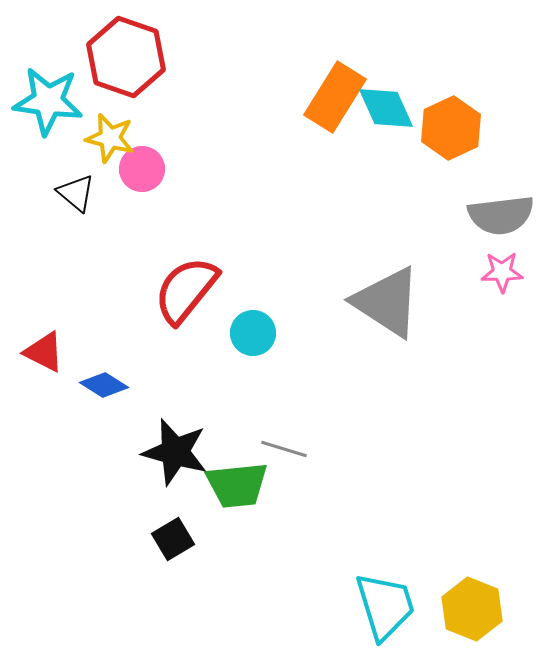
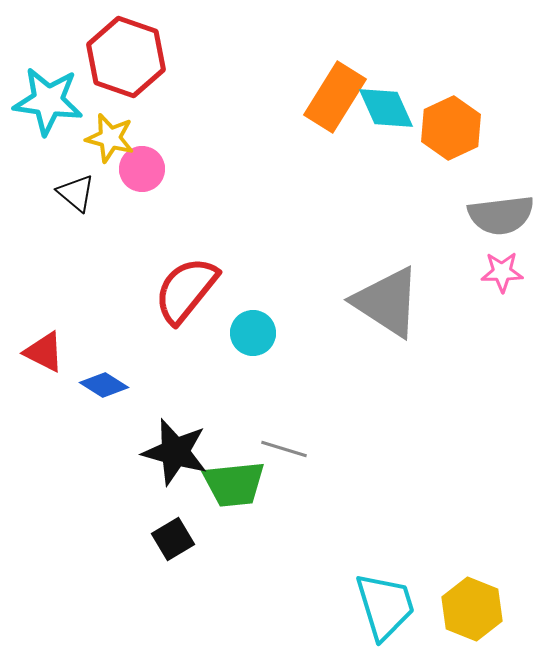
green trapezoid: moved 3 px left, 1 px up
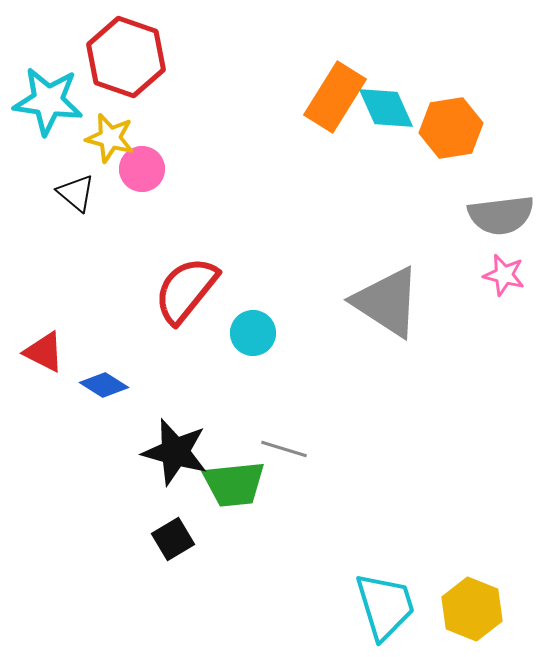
orange hexagon: rotated 16 degrees clockwise
pink star: moved 2 px right, 3 px down; rotated 15 degrees clockwise
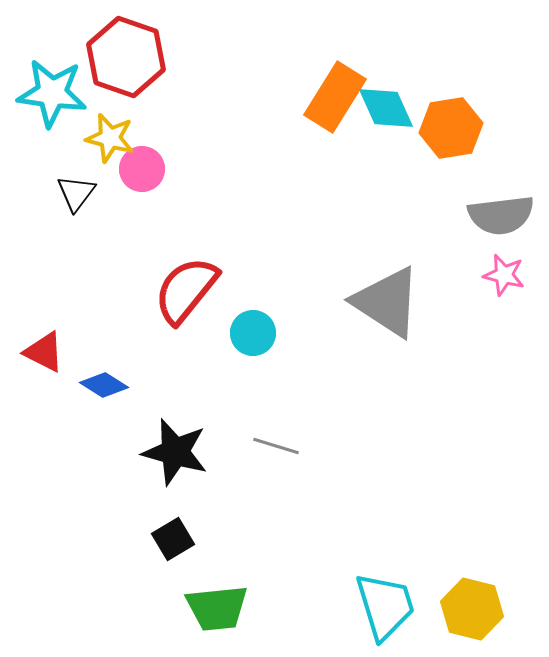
cyan star: moved 4 px right, 8 px up
black triangle: rotated 27 degrees clockwise
gray line: moved 8 px left, 3 px up
green trapezoid: moved 17 px left, 124 px down
yellow hexagon: rotated 8 degrees counterclockwise
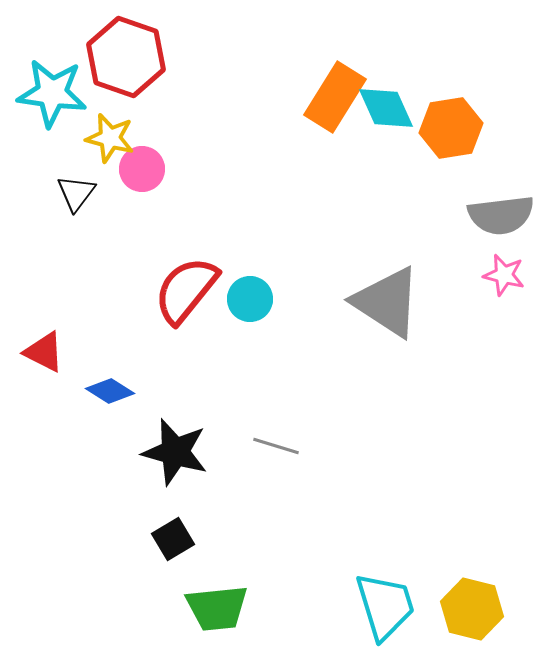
cyan circle: moved 3 px left, 34 px up
blue diamond: moved 6 px right, 6 px down
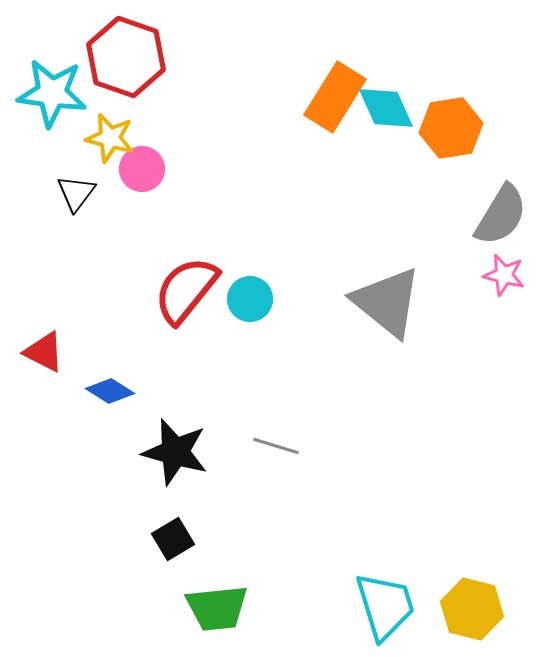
gray semicircle: rotated 52 degrees counterclockwise
gray triangle: rotated 6 degrees clockwise
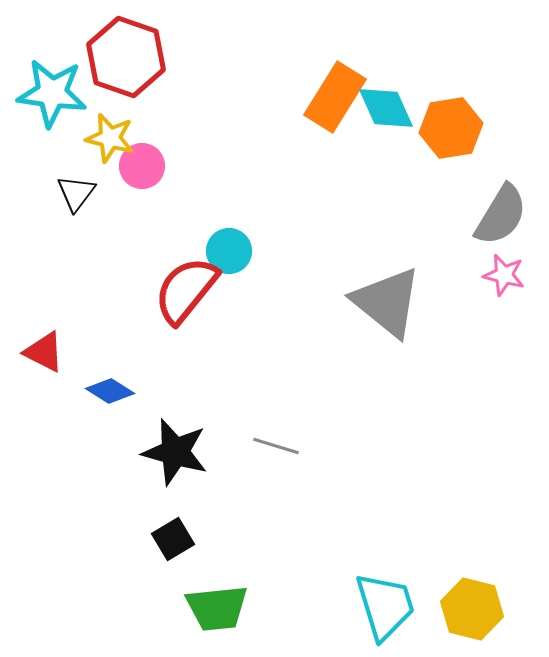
pink circle: moved 3 px up
cyan circle: moved 21 px left, 48 px up
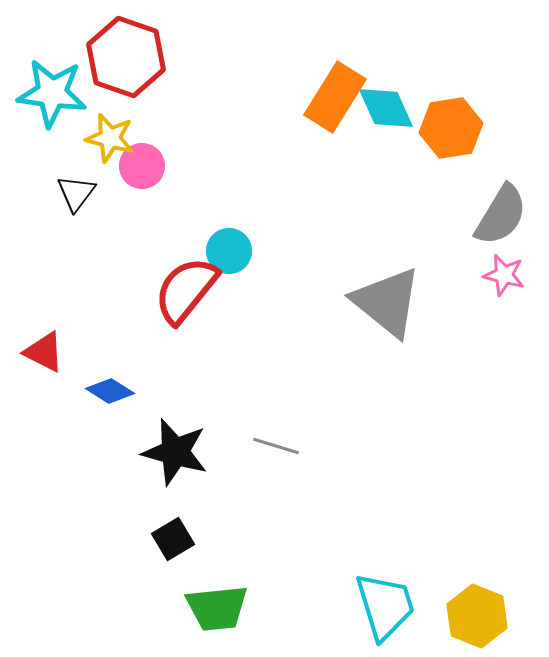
yellow hexagon: moved 5 px right, 7 px down; rotated 8 degrees clockwise
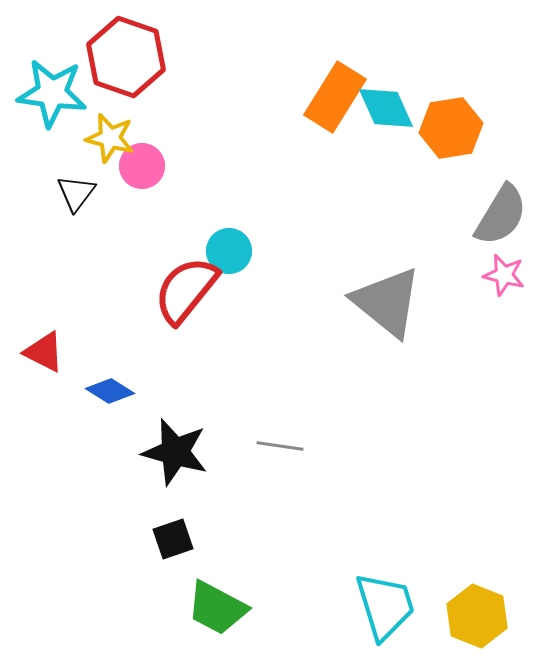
gray line: moved 4 px right; rotated 9 degrees counterclockwise
black square: rotated 12 degrees clockwise
green trapezoid: rotated 34 degrees clockwise
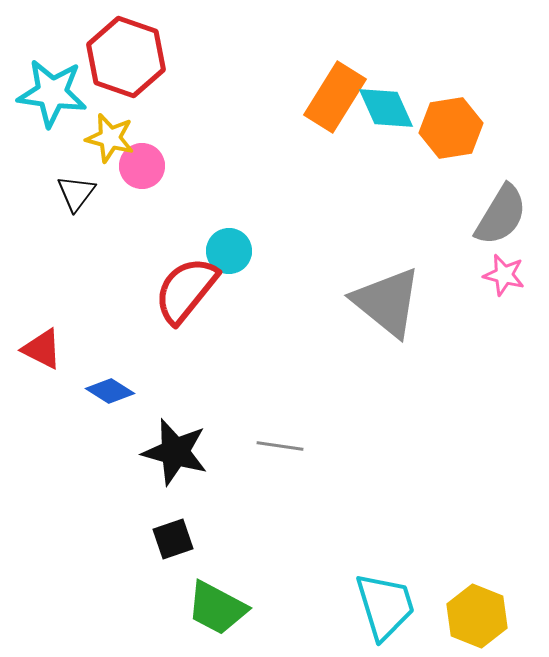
red triangle: moved 2 px left, 3 px up
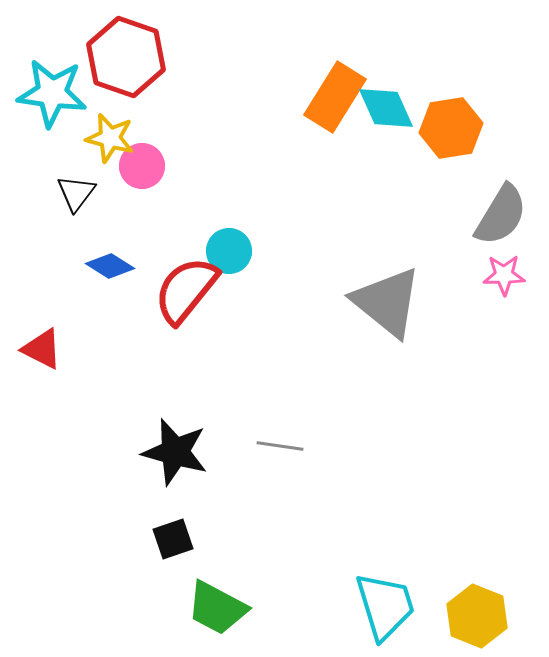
pink star: rotated 15 degrees counterclockwise
blue diamond: moved 125 px up
